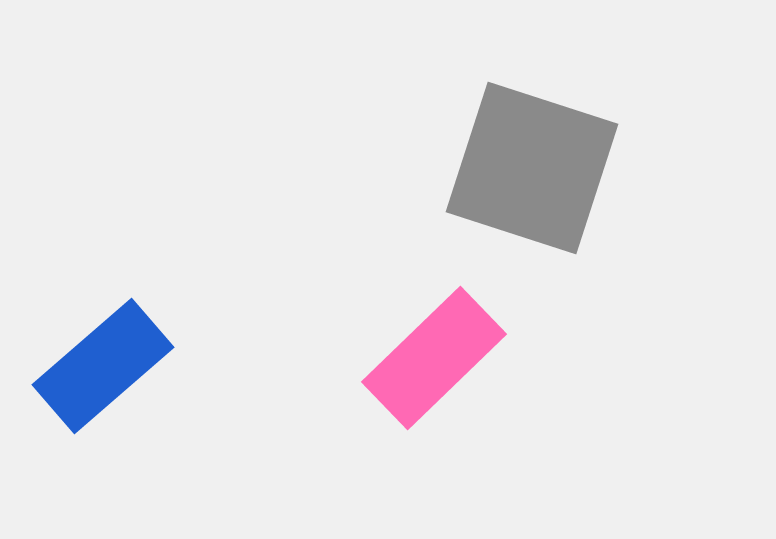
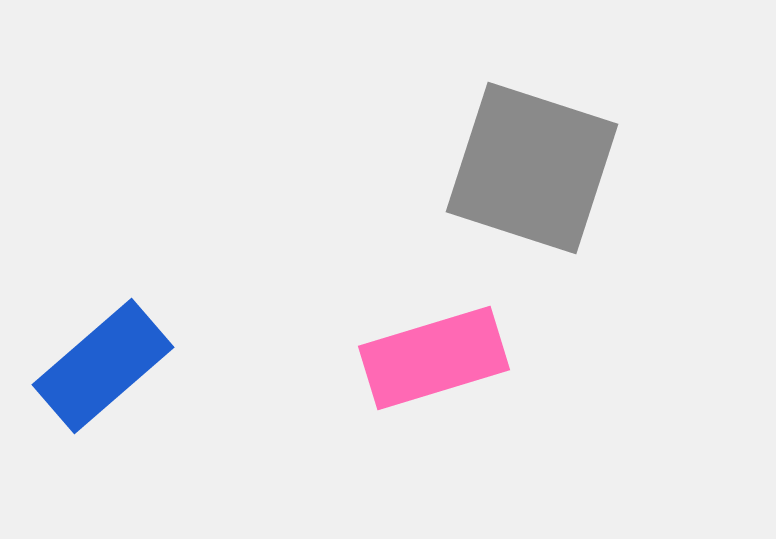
pink rectangle: rotated 27 degrees clockwise
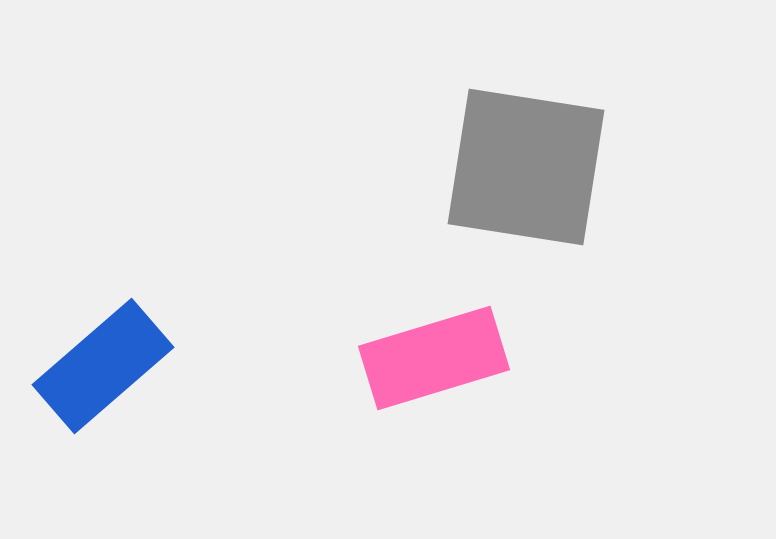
gray square: moved 6 px left, 1 px up; rotated 9 degrees counterclockwise
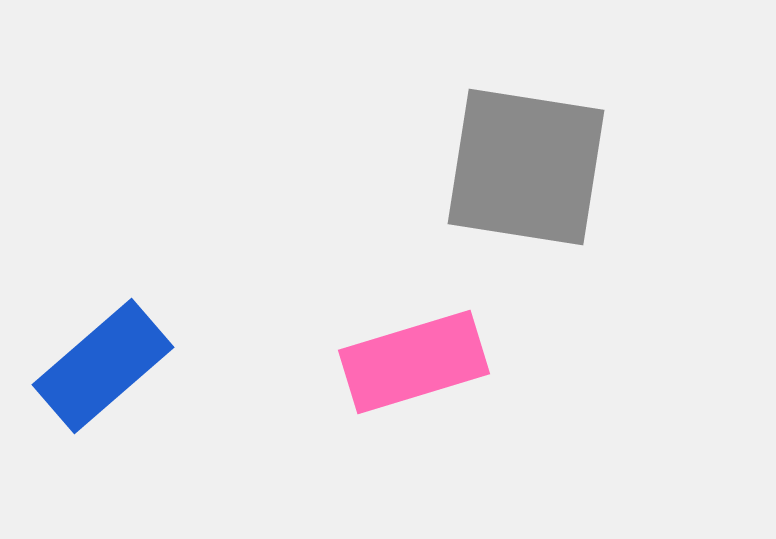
pink rectangle: moved 20 px left, 4 px down
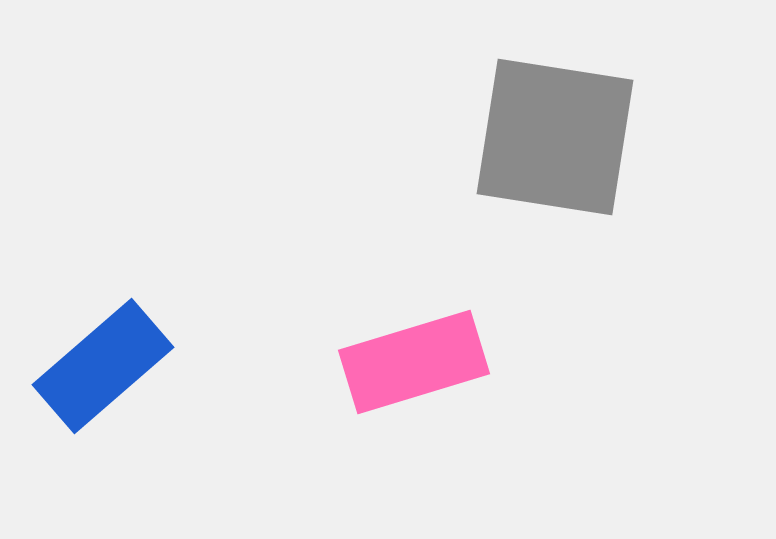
gray square: moved 29 px right, 30 px up
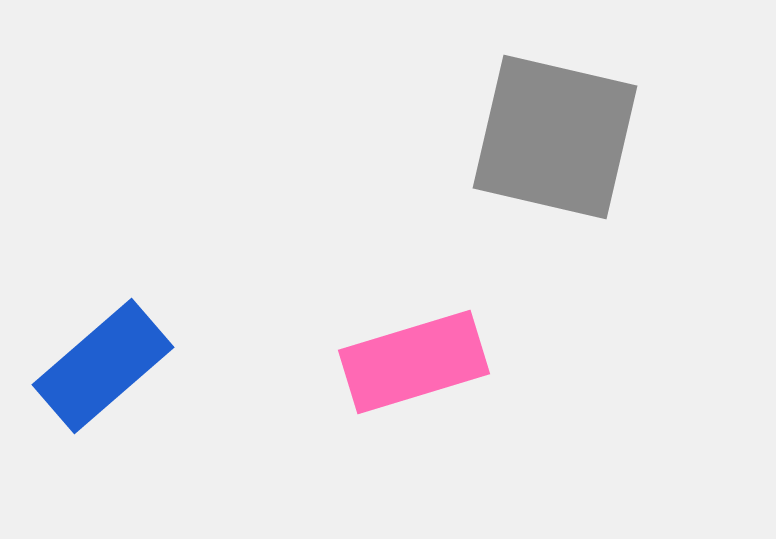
gray square: rotated 4 degrees clockwise
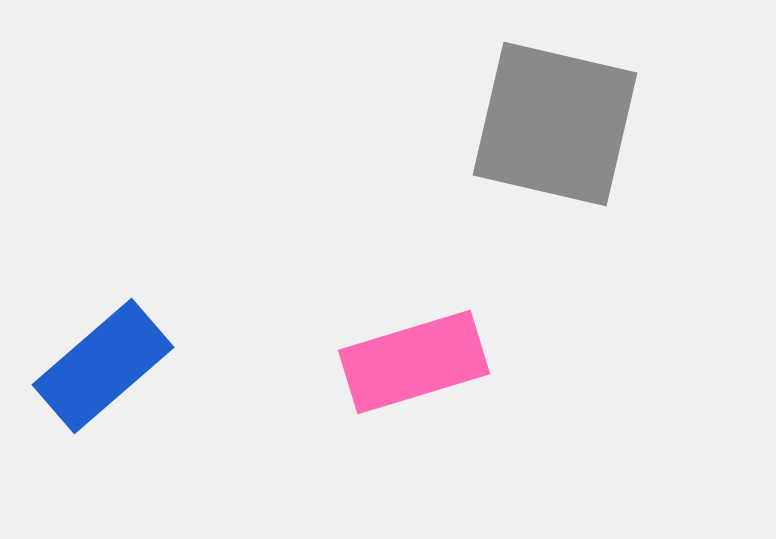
gray square: moved 13 px up
